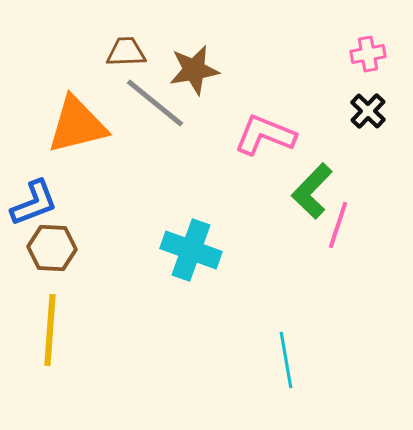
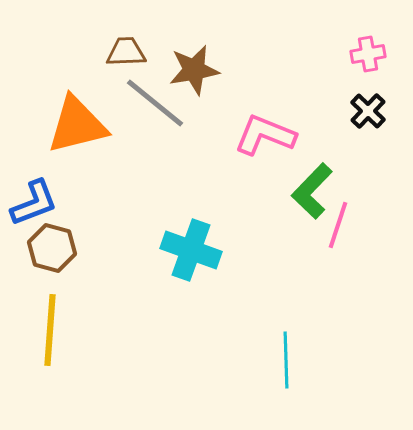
brown hexagon: rotated 12 degrees clockwise
cyan line: rotated 8 degrees clockwise
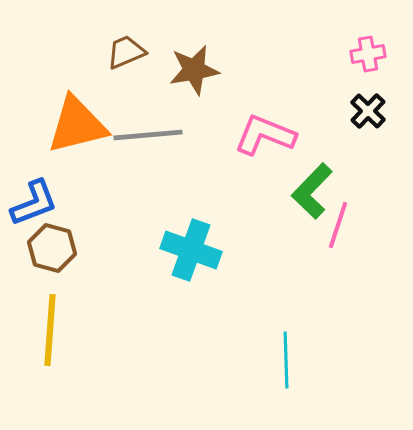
brown trapezoid: rotated 21 degrees counterclockwise
gray line: moved 7 px left, 32 px down; rotated 44 degrees counterclockwise
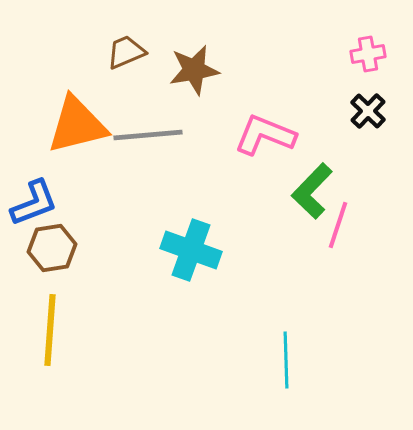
brown hexagon: rotated 24 degrees counterclockwise
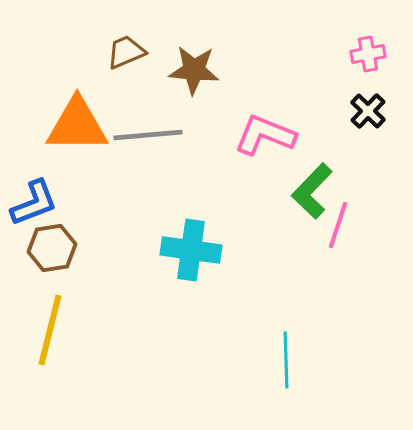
brown star: rotated 15 degrees clockwise
orange triangle: rotated 14 degrees clockwise
cyan cross: rotated 12 degrees counterclockwise
yellow line: rotated 10 degrees clockwise
